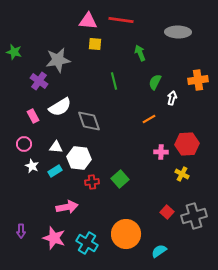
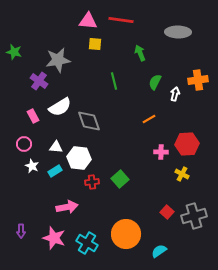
white arrow: moved 3 px right, 4 px up
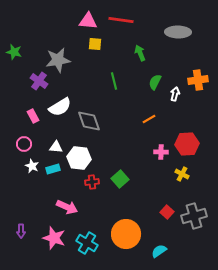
cyan rectangle: moved 2 px left, 2 px up; rotated 16 degrees clockwise
pink arrow: rotated 35 degrees clockwise
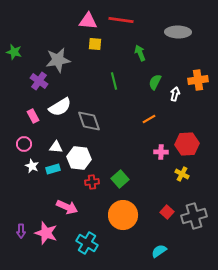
orange circle: moved 3 px left, 19 px up
pink star: moved 8 px left, 5 px up
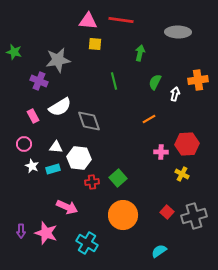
green arrow: rotated 35 degrees clockwise
purple cross: rotated 12 degrees counterclockwise
green square: moved 2 px left, 1 px up
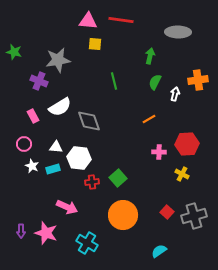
green arrow: moved 10 px right, 3 px down
pink cross: moved 2 px left
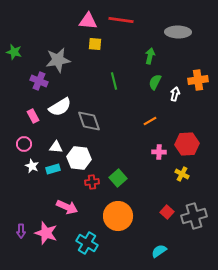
orange line: moved 1 px right, 2 px down
orange circle: moved 5 px left, 1 px down
